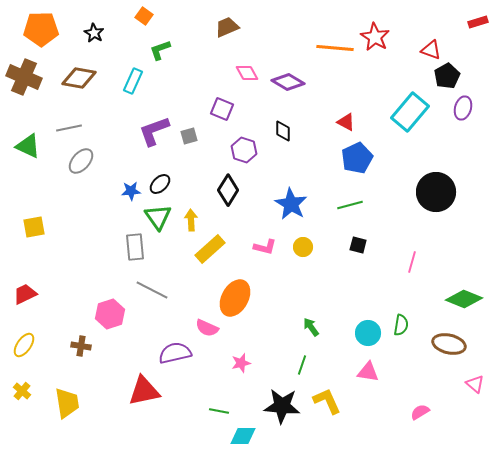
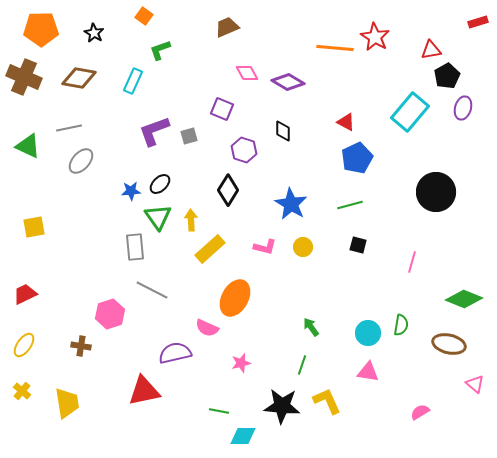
red triangle at (431, 50): rotated 30 degrees counterclockwise
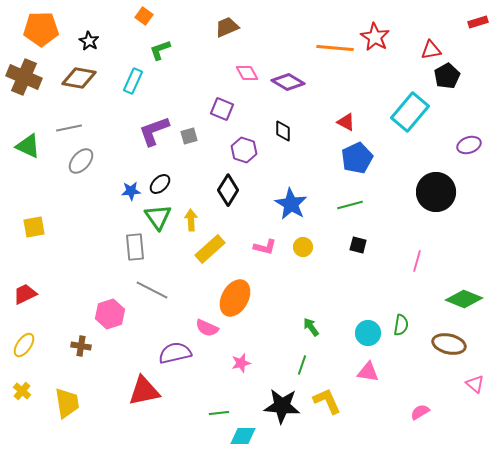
black star at (94, 33): moved 5 px left, 8 px down
purple ellipse at (463, 108): moved 6 px right, 37 px down; rotated 55 degrees clockwise
pink line at (412, 262): moved 5 px right, 1 px up
green line at (219, 411): moved 2 px down; rotated 18 degrees counterclockwise
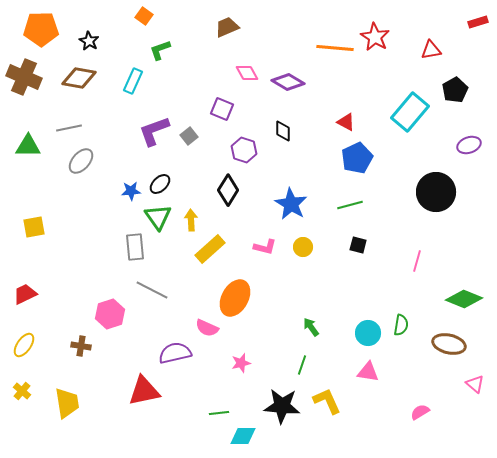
black pentagon at (447, 76): moved 8 px right, 14 px down
gray square at (189, 136): rotated 24 degrees counterclockwise
green triangle at (28, 146): rotated 24 degrees counterclockwise
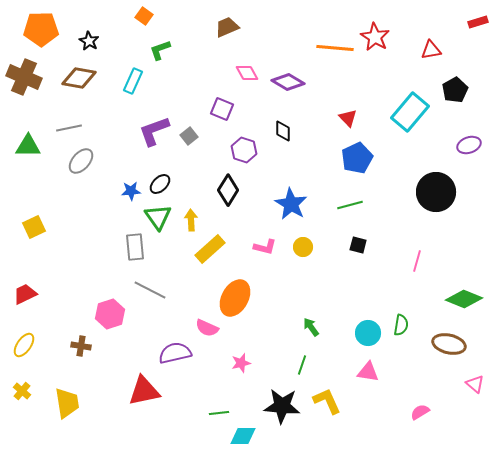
red triangle at (346, 122): moved 2 px right, 4 px up; rotated 18 degrees clockwise
yellow square at (34, 227): rotated 15 degrees counterclockwise
gray line at (152, 290): moved 2 px left
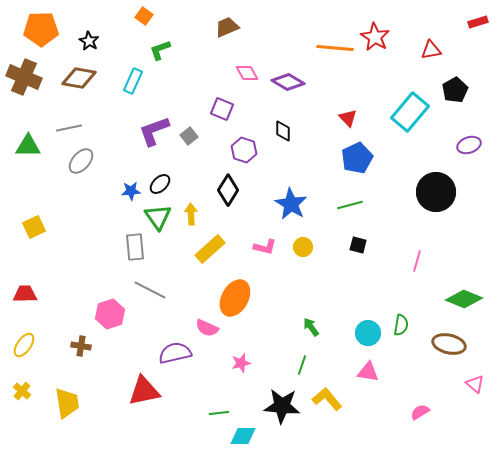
yellow arrow at (191, 220): moved 6 px up
red trapezoid at (25, 294): rotated 25 degrees clockwise
yellow L-shape at (327, 401): moved 2 px up; rotated 16 degrees counterclockwise
